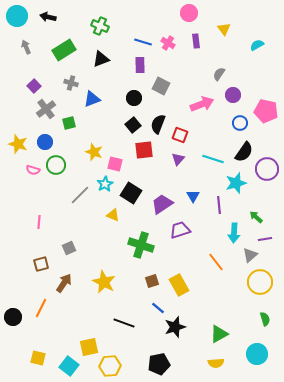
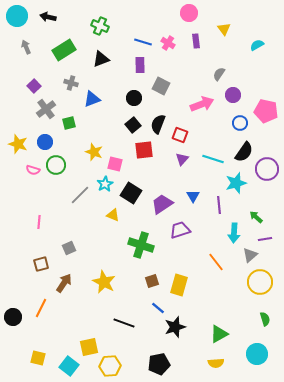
purple triangle at (178, 159): moved 4 px right
yellow rectangle at (179, 285): rotated 45 degrees clockwise
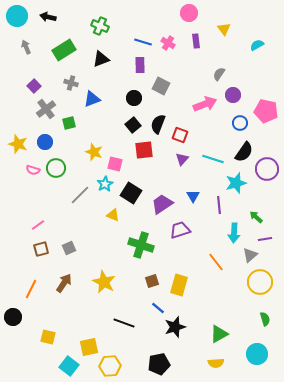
pink arrow at (202, 104): moved 3 px right
green circle at (56, 165): moved 3 px down
pink line at (39, 222): moved 1 px left, 3 px down; rotated 48 degrees clockwise
brown square at (41, 264): moved 15 px up
orange line at (41, 308): moved 10 px left, 19 px up
yellow square at (38, 358): moved 10 px right, 21 px up
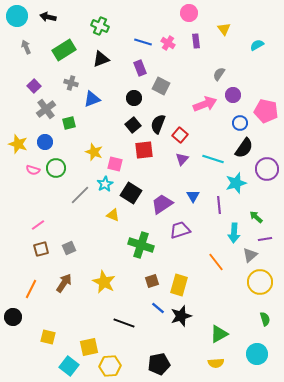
purple rectangle at (140, 65): moved 3 px down; rotated 21 degrees counterclockwise
red square at (180, 135): rotated 21 degrees clockwise
black semicircle at (244, 152): moved 4 px up
black star at (175, 327): moved 6 px right, 11 px up
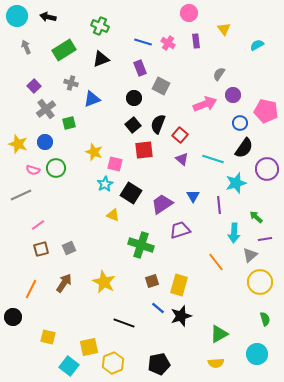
purple triangle at (182, 159): rotated 32 degrees counterclockwise
gray line at (80, 195): moved 59 px left; rotated 20 degrees clockwise
yellow hexagon at (110, 366): moved 3 px right, 3 px up; rotated 20 degrees counterclockwise
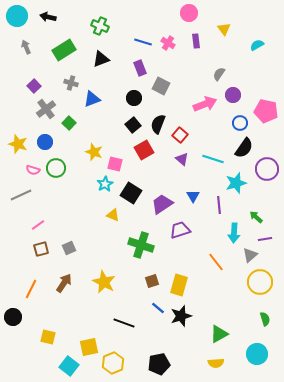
green square at (69, 123): rotated 32 degrees counterclockwise
red square at (144, 150): rotated 24 degrees counterclockwise
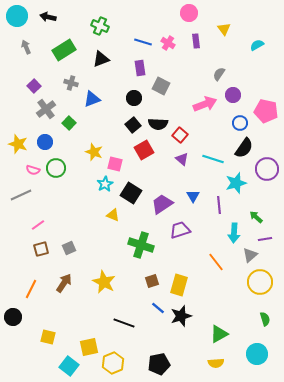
purple rectangle at (140, 68): rotated 14 degrees clockwise
black semicircle at (158, 124): rotated 108 degrees counterclockwise
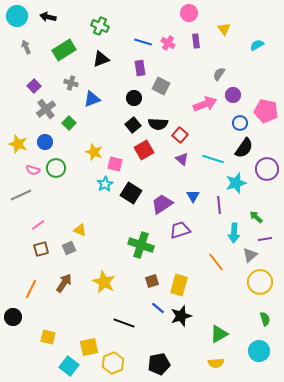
yellow triangle at (113, 215): moved 33 px left, 15 px down
cyan circle at (257, 354): moved 2 px right, 3 px up
